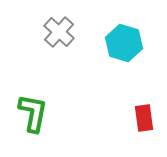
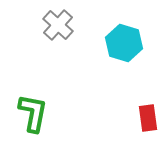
gray cross: moved 1 px left, 7 px up
red rectangle: moved 4 px right
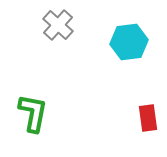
cyan hexagon: moved 5 px right, 1 px up; rotated 24 degrees counterclockwise
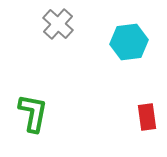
gray cross: moved 1 px up
red rectangle: moved 1 px left, 1 px up
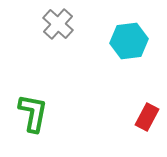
cyan hexagon: moved 1 px up
red rectangle: rotated 36 degrees clockwise
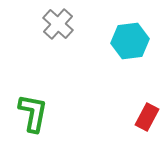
cyan hexagon: moved 1 px right
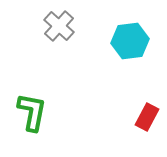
gray cross: moved 1 px right, 2 px down
green L-shape: moved 1 px left, 1 px up
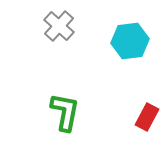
green L-shape: moved 33 px right
